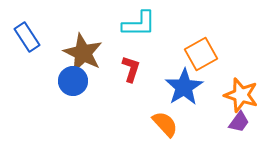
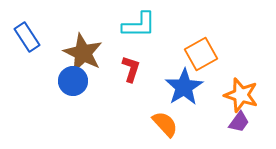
cyan L-shape: moved 1 px down
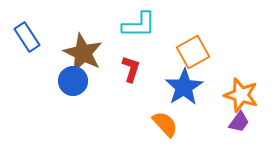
orange square: moved 8 px left, 2 px up
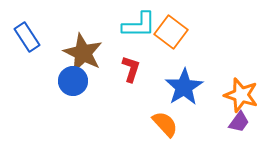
orange square: moved 22 px left, 20 px up; rotated 24 degrees counterclockwise
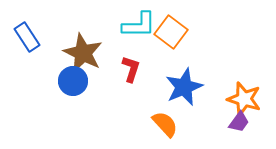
blue star: rotated 9 degrees clockwise
orange star: moved 3 px right, 4 px down
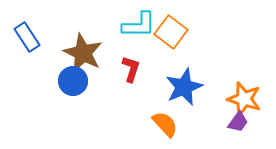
purple trapezoid: moved 1 px left
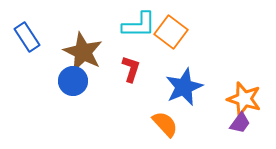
brown star: moved 1 px up
purple trapezoid: moved 2 px right, 1 px down
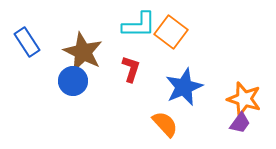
blue rectangle: moved 5 px down
